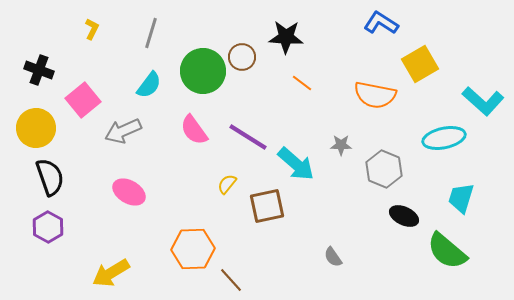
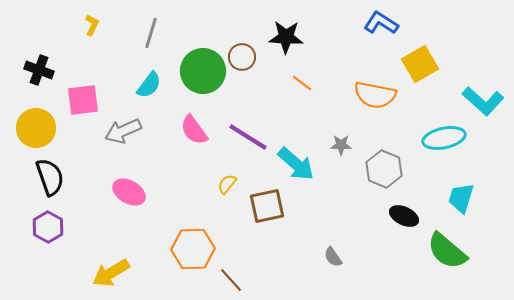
yellow L-shape: moved 4 px up
pink square: rotated 32 degrees clockwise
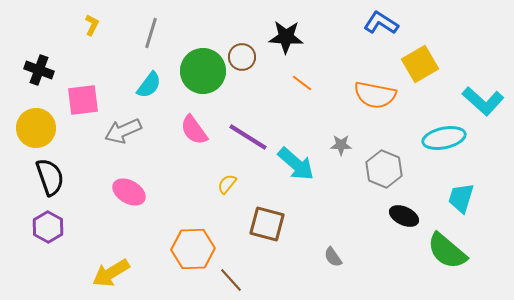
brown square: moved 18 px down; rotated 27 degrees clockwise
